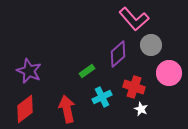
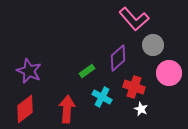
gray circle: moved 2 px right
purple diamond: moved 4 px down
cyan cross: rotated 36 degrees counterclockwise
red arrow: rotated 16 degrees clockwise
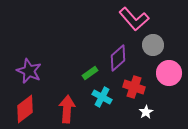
green rectangle: moved 3 px right, 2 px down
white star: moved 5 px right, 3 px down; rotated 16 degrees clockwise
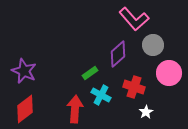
purple diamond: moved 4 px up
purple star: moved 5 px left
cyan cross: moved 1 px left, 2 px up
red arrow: moved 8 px right
